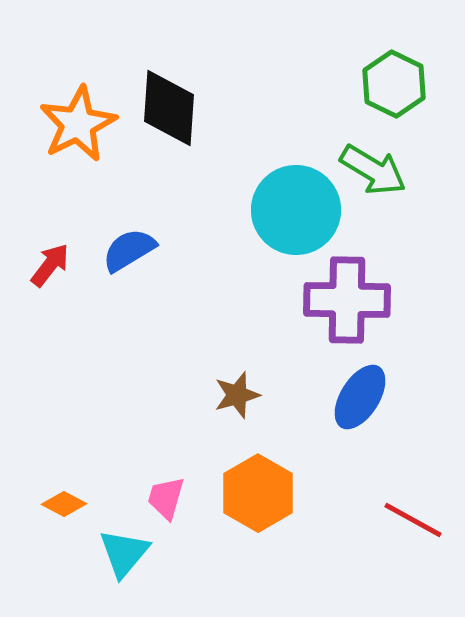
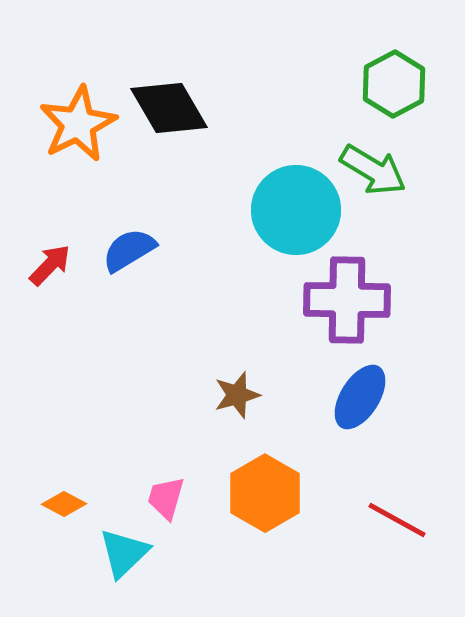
green hexagon: rotated 6 degrees clockwise
black diamond: rotated 34 degrees counterclockwise
red arrow: rotated 6 degrees clockwise
orange hexagon: moved 7 px right
red line: moved 16 px left
cyan triangle: rotated 6 degrees clockwise
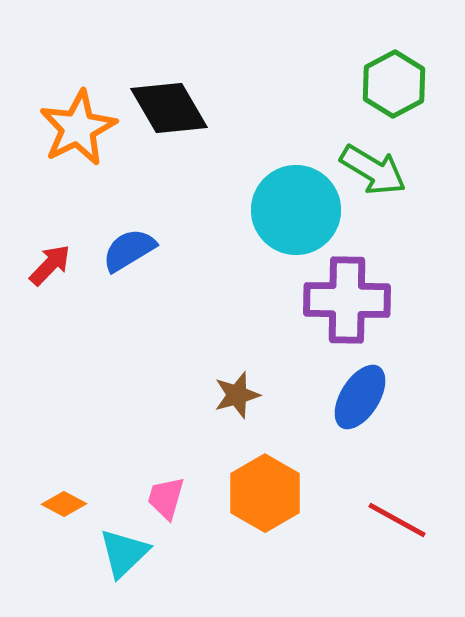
orange star: moved 4 px down
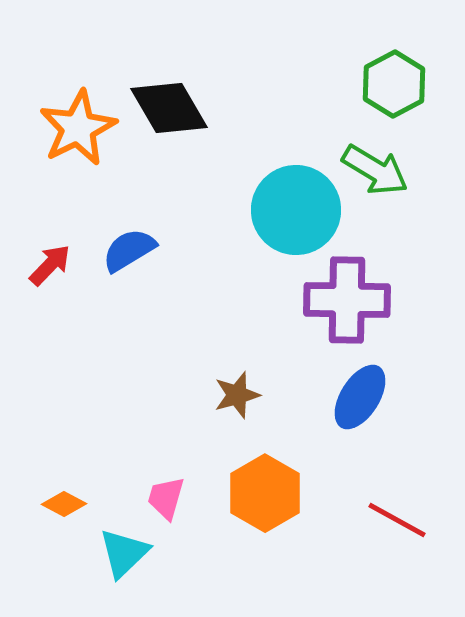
green arrow: moved 2 px right
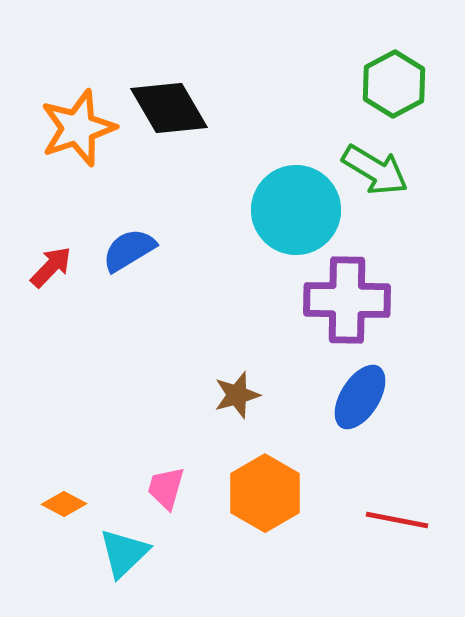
orange star: rotated 8 degrees clockwise
red arrow: moved 1 px right, 2 px down
pink trapezoid: moved 10 px up
red line: rotated 18 degrees counterclockwise
